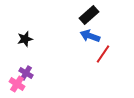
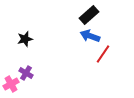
pink cross: moved 6 px left; rotated 28 degrees clockwise
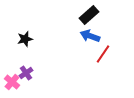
purple cross: rotated 24 degrees clockwise
pink cross: moved 1 px right, 2 px up; rotated 21 degrees counterclockwise
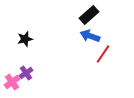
pink cross: rotated 14 degrees clockwise
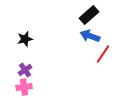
purple cross: moved 1 px left, 3 px up
pink cross: moved 12 px right, 5 px down; rotated 28 degrees clockwise
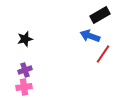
black rectangle: moved 11 px right; rotated 12 degrees clockwise
purple cross: rotated 16 degrees clockwise
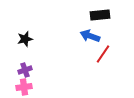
black rectangle: rotated 24 degrees clockwise
